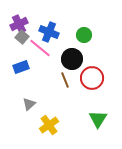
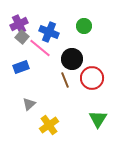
green circle: moved 9 px up
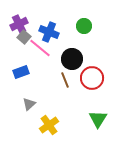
gray square: moved 2 px right
blue rectangle: moved 5 px down
